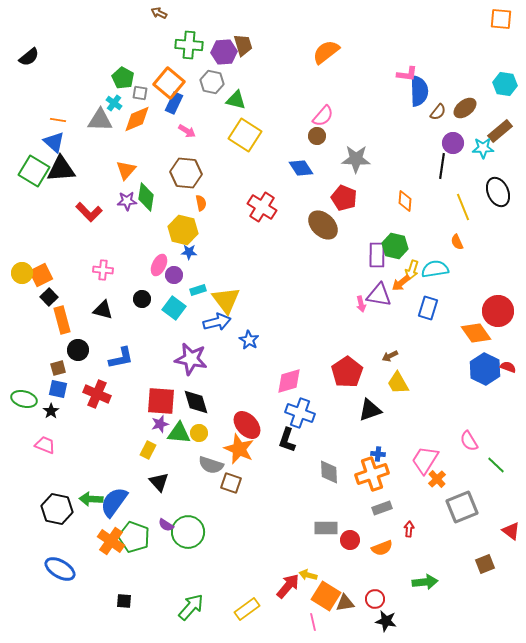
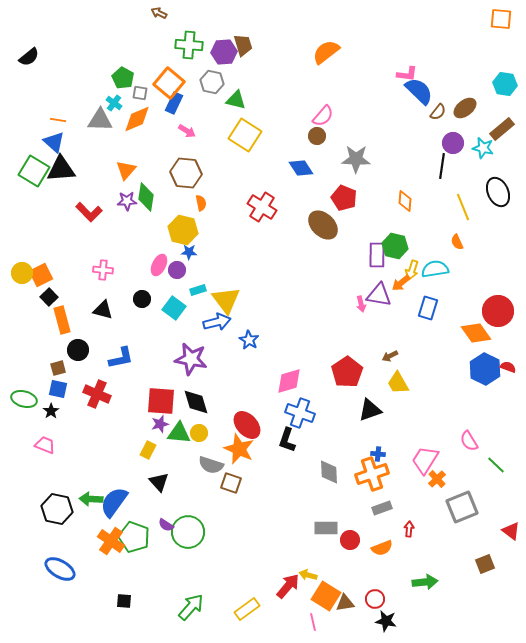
blue semicircle at (419, 91): rotated 44 degrees counterclockwise
brown rectangle at (500, 131): moved 2 px right, 2 px up
cyan star at (483, 148): rotated 15 degrees clockwise
purple circle at (174, 275): moved 3 px right, 5 px up
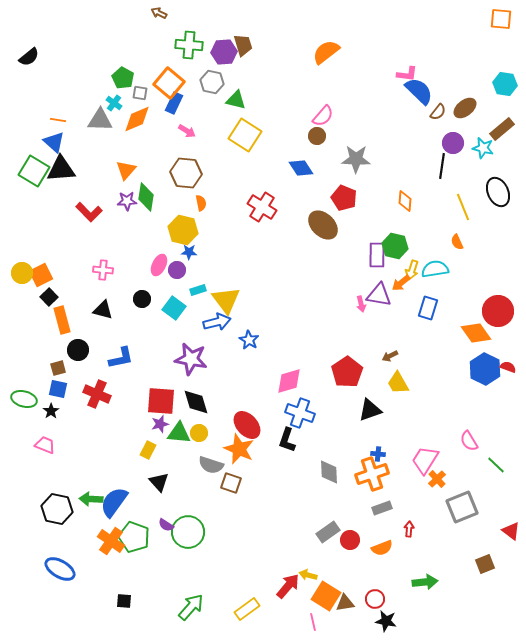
gray rectangle at (326, 528): moved 2 px right, 4 px down; rotated 35 degrees counterclockwise
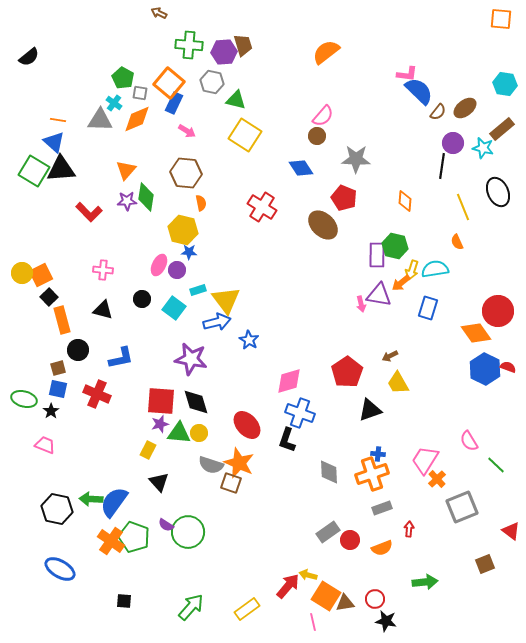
orange star at (239, 449): moved 14 px down
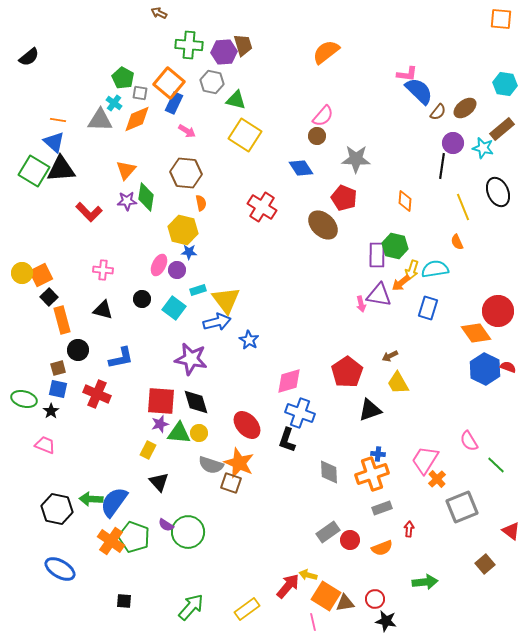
brown square at (485, 564): rotated 18 degrees counterclockwise
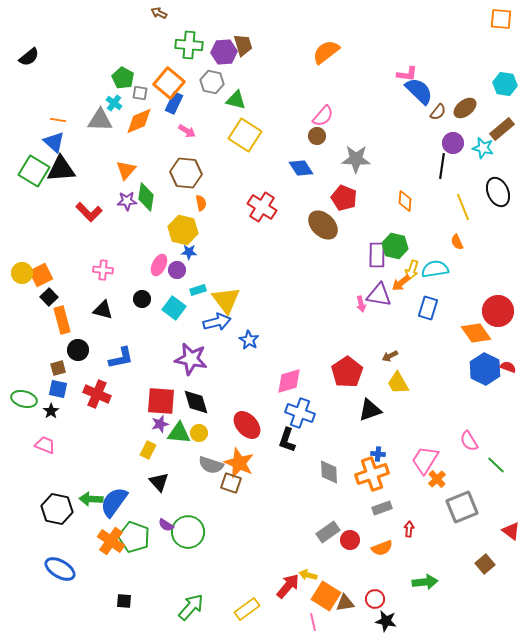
orange diamond at (137, 119): moved 2 px right, 2 px down
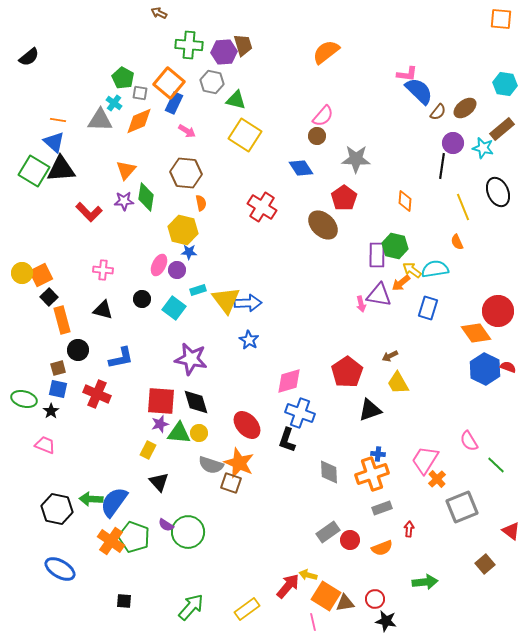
red pentagon at (344, 198): rotated 15 degrees clockwise
purple star at (127, 201): moved 3 px left
yellow arrow at (412, 270): rotated 108 degrees clockwise
blue arrow at (217, 322): moved 31 px right, 19 px up; rotated 12 degrees clockwise
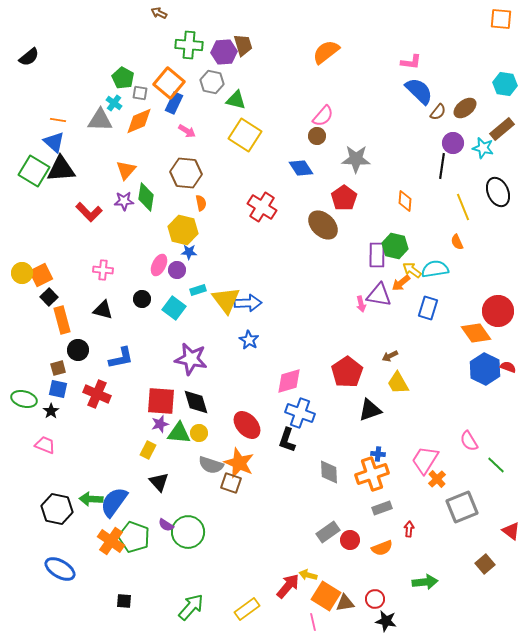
pink L-shape at (407, 74): moved 4 px right, 12 px up
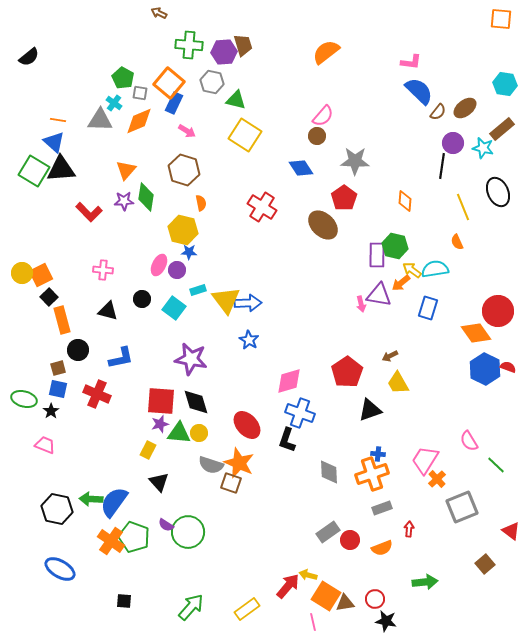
gray star at (356, 159): moved 1 px left, 2 px down
brown hexagon at (186, 173): moved 2 px left, 3 px up; rotated 12 degrees clockwise
black triangle at (103, 310): moved 5 px right, 1 px down
